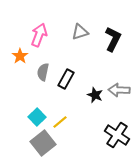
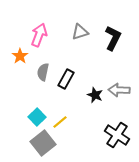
black L-shape: moved 1 px up
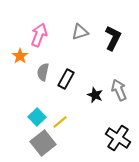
gray arrow: rotated 65 degrees clockwise
black cross: moved 1 px right, 3 px down
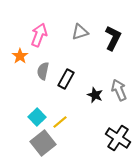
gray semicircle: moved 1 px up
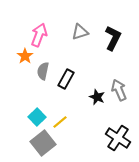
orange star: moved 5 px right
black star: moved 2 px right, 2 px down
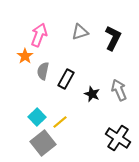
black star: moved 5 px left, 3 px up
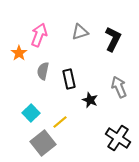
black L-shape: moved 1 px down
orange star: moved 6 px left, 3 px up
black rectangle: moved 3 px right; rotated 42 degrees counterclockwise
gray arrow: moved 3 px up
black star: moved 2 px left, 6 px down
cyan square: moved 6 px left, 4 px up
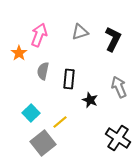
black rectangle: rotated 18 degrees clockwise
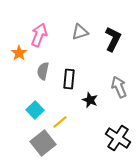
cyan square: moved 4 px right, 3 px up
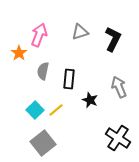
yellow line: moved 4 px left, 12 px up
